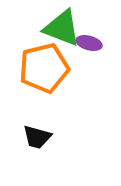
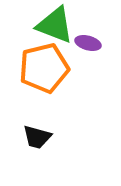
green triangle: moved 7 px left, 3 px up
purple ellipse: moved 1 px left
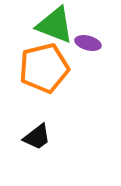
black trapezoid: rotated 52 degrees counterclockwise
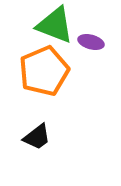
purple ellipse: moved 3 px right, 1 px up
orange pentagon: moved 3 px down; rotated 9 degrees counterclockwise
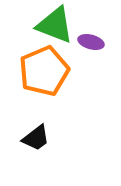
black trapezoid: moved 1 px left, 1 px down
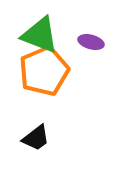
green triangle: moved 15 px left, 10 px down
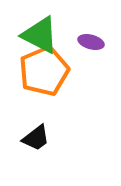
green triangle: rotated 6 degrees clockwise
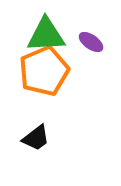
green triangle: moved 6 px right; rotated 30 degrees counterclockwise
purple ellipse: rotated 20 degrees clockwise
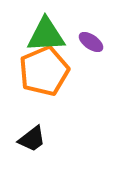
black trapezoid: moved 4 px left, 1 px down
